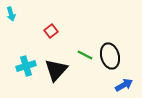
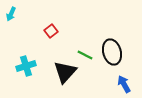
cyan arrow: rotated 40 degrees clockwise
black ellipse: moved 2 px right, 4 px up
black triangle: moved 9 px right, 2 px down
blue arrow: moved 1 px up; rotated 90 degrees counterclockwise
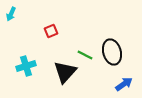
red square: rotated 16 degrees clockwise
blue arrow: rotated 84 degrees clockwise
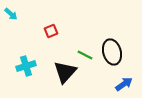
cyan arrow: rotated 72 degrees counterclockwise
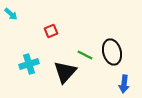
cyan cross: moved 3 px right, 2 px up
blue arrow: rotated 132 degrees clockwise
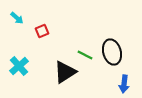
cyan arrow: moved 6 px right, 4 px down
red square: moved 9 px left
cyan cross: moved 10 px left, 2 px down; rotated 24 degrees counterclockwise
black triangle: rotated 15 degrees clockwise
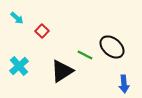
red square: rotated 24 degrees counterclockwise
black ellipse: moved 5 px up; rotated 35 degrees counterclockwise
black triangle: moved 3 px left, 1 px up
blue arrow: rotated 12 degrees counterclockwise
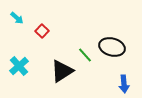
black ellipse: rotated 25 degrees counterclockwise
green line: rotated 21 degrees clockwise
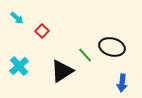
blue arrow: moved 2 px left, 1 px up; rotated 12 degrees clockwise
